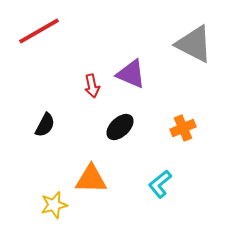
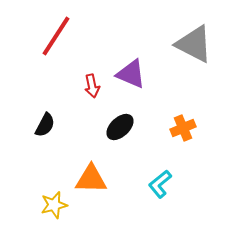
red line: moved 17 px right, 5 px down; rotated 27 degrees counterclockwise
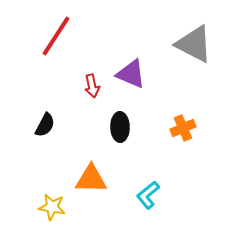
black ellipse: rotated 48 degrees counterclockwise
cyan L-shape: moved 12 px left, 11 px down
yellow star: moved 2 px left, 2 px down; rotated 24 degrees clockwise
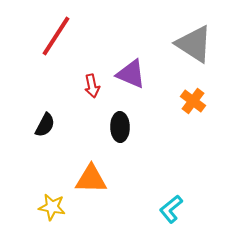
gray triangle: rotated 6 degrees clockwise
orange cross: moved 10 px right, 27 px up; rotated 30 degrees counterclockwise
cyan L-shape: moved 23 px right, 14 px down
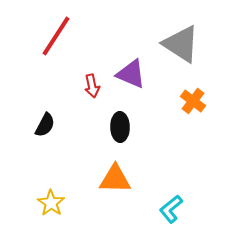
gray triangle: moved 13 px left
orange triangle: moved 24 px right
yellow star: moved 1 px left, 4 px up; rotated 24 degrees clockwise
